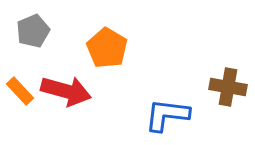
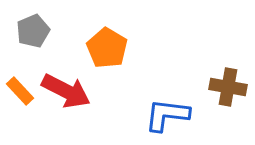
red arrow: rotated 12 degrees clockwise
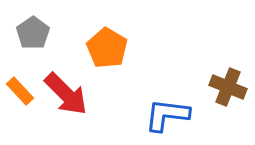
gray pentagon: moved 2 px down; rotated 12 degrees counterclockwise
brown cross: rotated 12 degrees clockwise
red arrow: moved 3 px down; rotated 18 degrees clockwise
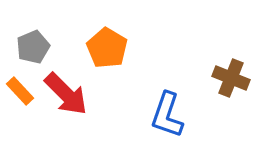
gray pentagon: moved 14 px down; rotated 12 degrees clockwise
brown cross: moved 3 px right, 9 px up
blue L-shape: rotated 78 degrees counterclockwise
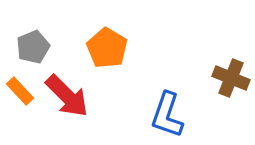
red arrow: moved 1 px right, 2 px down
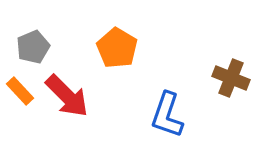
orange pentagon: moved 10 px right
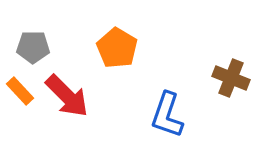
gray pentagon: rotated 24 degrees clockwise
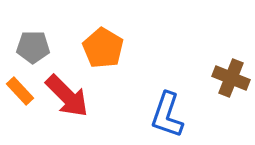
orange pentagon: moved 14 px left
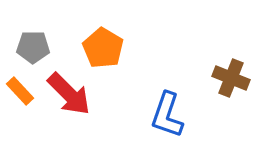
red arrow: moved 2 px right, 2 px up
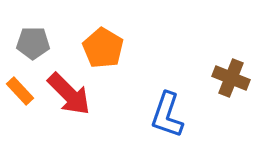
gray pentagon: moved 4 px up
